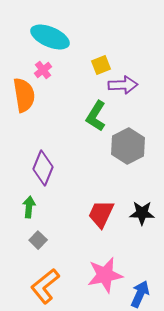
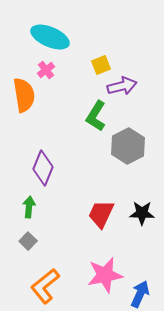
pink cross: moved 3 px right
purple arrow: moved 1 px left, 1 px down; rotated 12 degrees counterclockwise
gray square: moved 10 px left, 1 px down
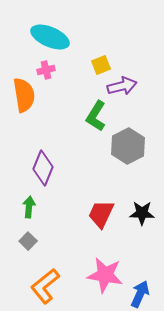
pink cross: rotated 24 degrees clockwise
pink star: rotated 21 degrees clockwise
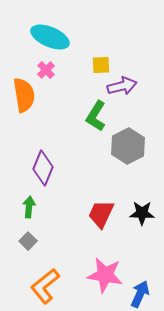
yellow square: rotated 18 degrees clockwise
pink cross: rotated 30 degrees counterclockwise
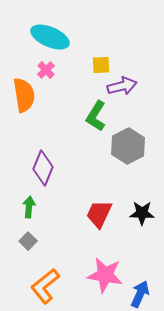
red trapezoid: moved 2 px left
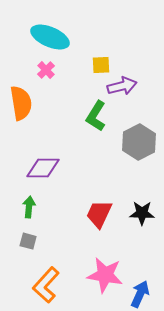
orange semicircle: moved 3 px left, 8 px down
gray hexagon: moved 11 px right, 4 px up
purple diamond: rotated 68 degrees clockwise
gray square: rotated 30 degrees counterclockwise
orange L-shape: moved 1 px right, 1 px up; rotated 9 degrees counterclockwise
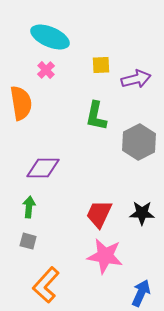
purple arrow: moved 14 px right, 7 px up
green L-shape: rotated 20 degrees counterclockwise
pink star: moved 19 px up
blue arrow: moved 1 px right, 1 px up
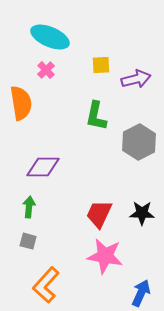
purple diamond: moved 1 px up
